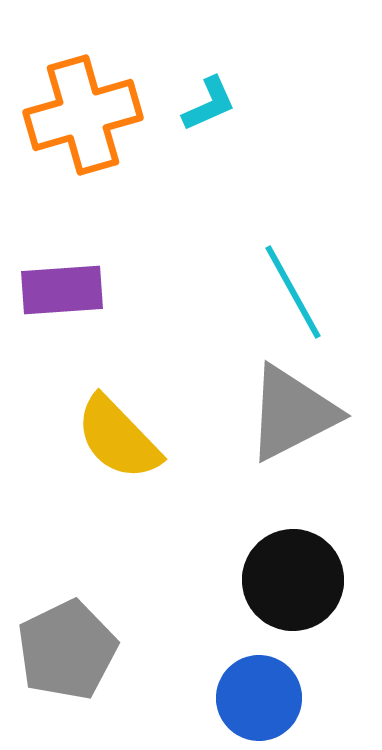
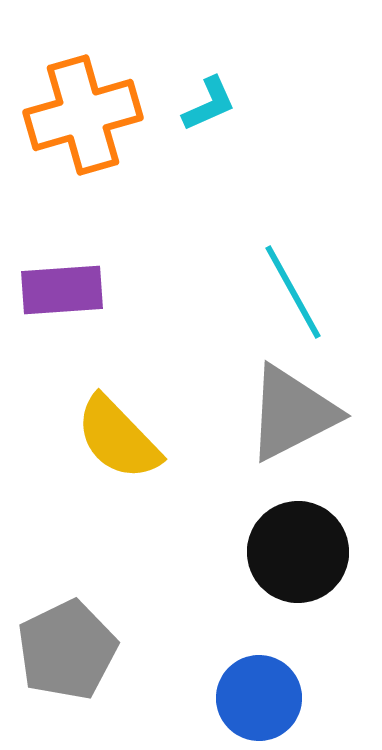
black circle: moved 5 px right, 28 px up
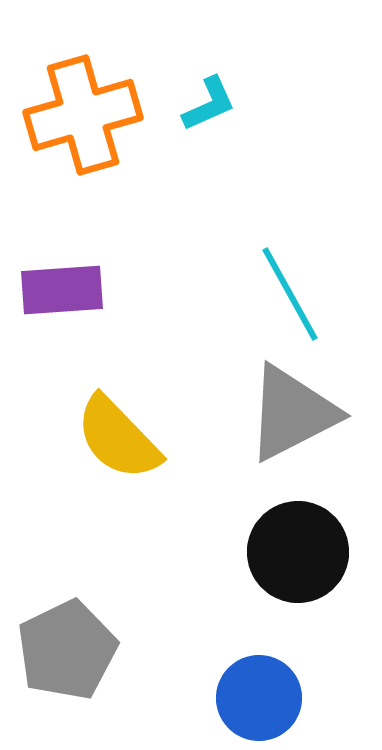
cyan line: moved 3 px left, 2 px down
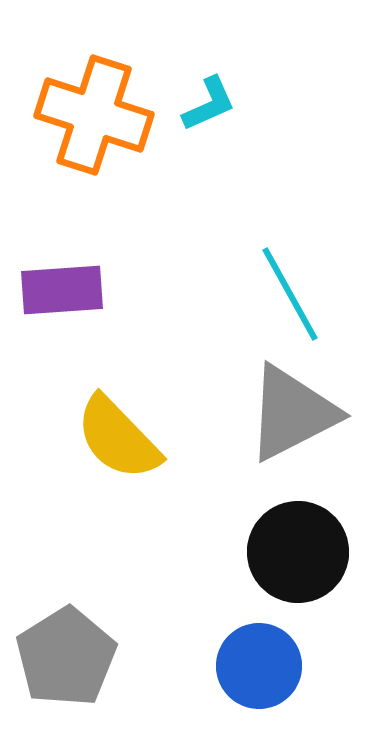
orange cross: moved 11 px right; rotated 34 degrees clockwise
gray pentagon: moved 1 px left, 7 px down; rotated 6 degrees counterclockwise
blue circle: moved 32 px up
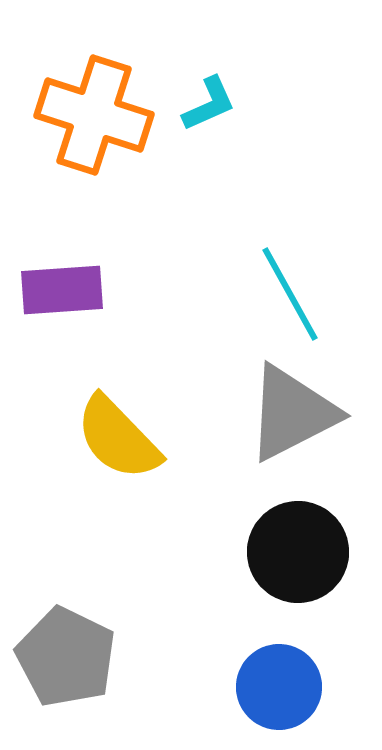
gray pentagon: rotated 14 degrees counterclockwise
blue circle: moved 20 px right, 21 px down
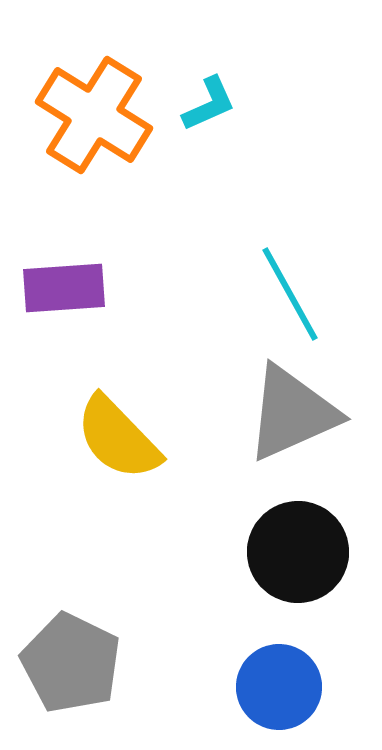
orange cross: rotated 14 degrees clockwise
purple rectangle: moved 2 px right, 2 px up
gray triangle: rotated 3 degrees clockwise
gray pentagon: moved 5 px right, 6 px down
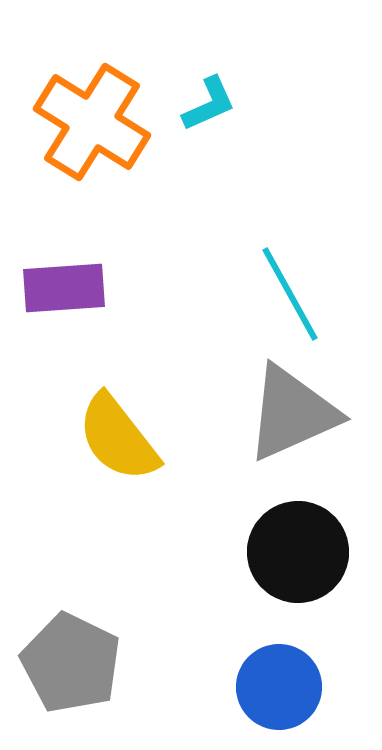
orange cross: moved 2 px left, 7 px down
yellow semicircle: rotated 6 degrees clockwise
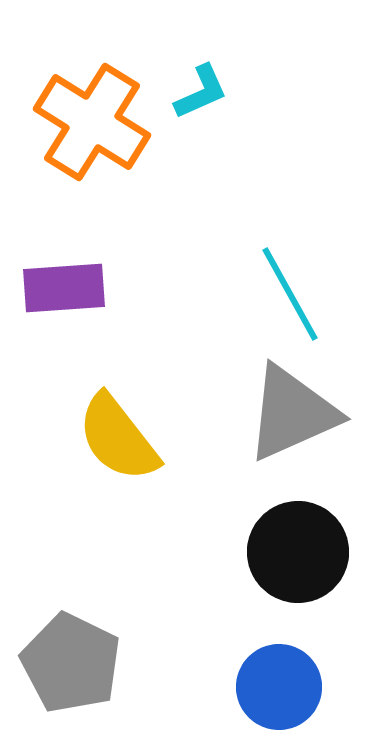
cyan L-shape: moved 8 px left, 12 px up
